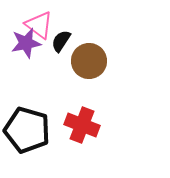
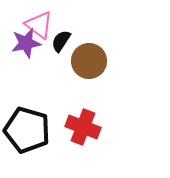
red cross: moved 1 px right, 2 px down
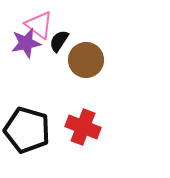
black semicircle: moved 2 px left
brown circle: moved 3 px left, 1 px up
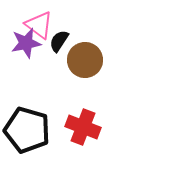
brown circle: moved 1 px left
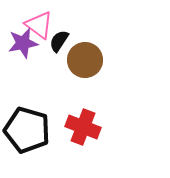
purple star: moved 3 px left
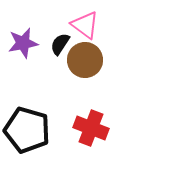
pink triangle: moved 46 px right
black semicircle: moved 1 px right, 3 px down
red cross: moved 8 px right, 1 px down
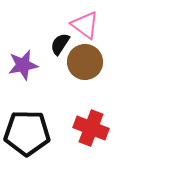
purple star: moved 22 px down
brown circle: moved 2 px down
black pentagon: moved 3 px down; rotated 15 degrees counterclockwise
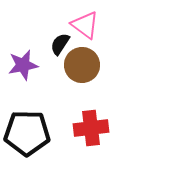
brown circle: moved 3 px left, 3 px down
red cross: rotated 28 degrees counterclockwise
